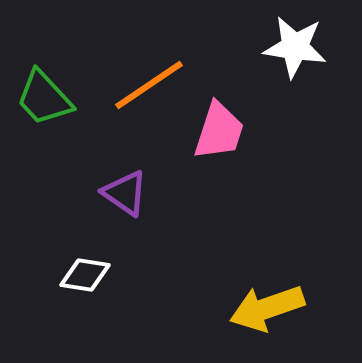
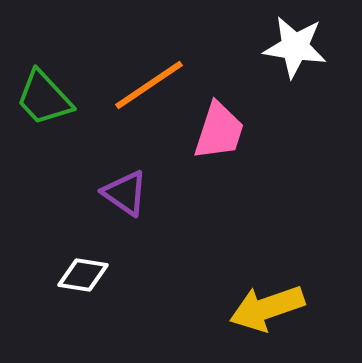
white diamond: moved 2 px left
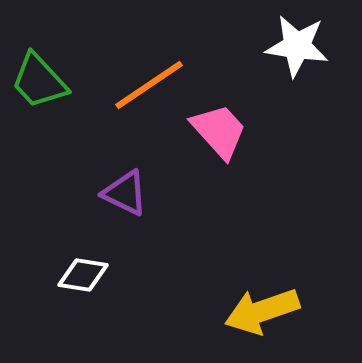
white star: moved 2 px right, 1 px up
green trapezoid: moved 5 px left, 17 px up
pink trapezoid: rotated 60 degrees counterclockwise
purple triangle: rotated 9 degrees counterclockwise
yellow arrow: moved 5 px left, 3 px down
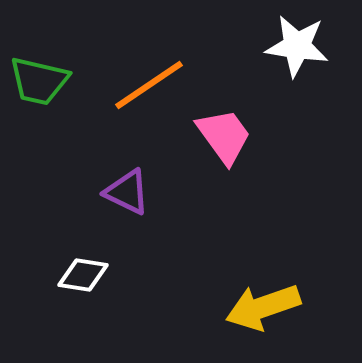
green trapezoid: rotated 34 degrees counterclockwise
pink trapezoid: moved 5 px right, 5 px down; rotated 6 degrees clockwise
purple triangle: moved 2 px right, 1 px up
yellow arrow: moved 1 px right, 4 px up
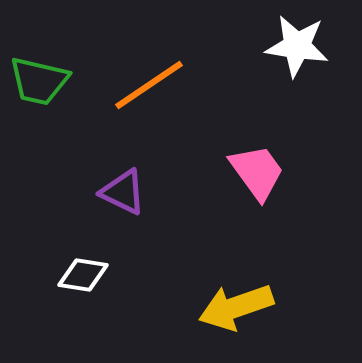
pink trapezoid: moved 33 px right, 36 px down
purple triangle: moved 4 px left
yellow arrow: moved 27 px left
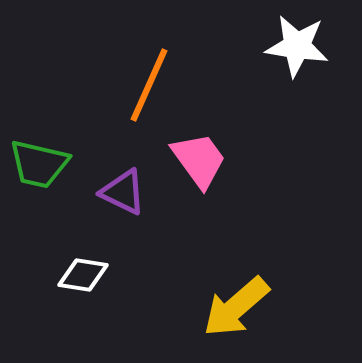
green trapezoid: moved 83 px down
orange line: rotated 32 degrees counterclockwise
pink trapezoid: moved 58 px left, 12 px up
yellow arrow: rotated 22 degrees counterclockwise
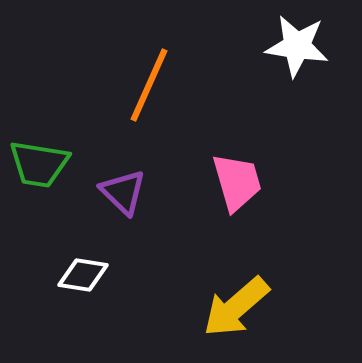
pink trapezoid: moved 38 px right, 22 px down; rotated 20 degrees clockwise
green trapezoid: rotated 4 degrees counterclockwise
purple triangle: rotated 18 degrees clockwise
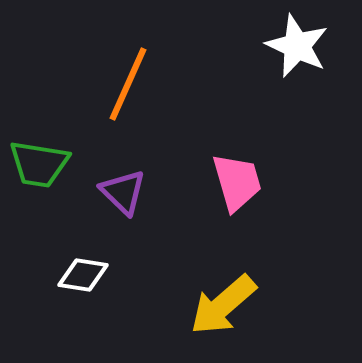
white star: rotated 16 degrees clockwise
orange line: moved 21 px left, 1 px up
yellow arrow: moved 13 px left, 2 px up
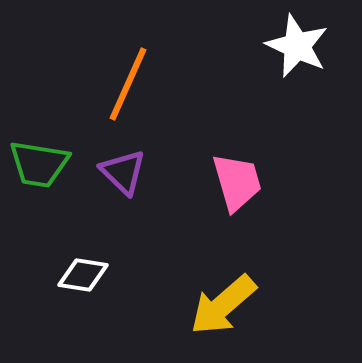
purple triangle: moved 20 px up
